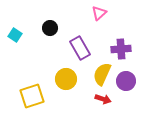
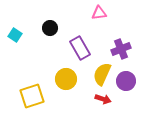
pink triangle: rotated 35 degrees clockwise
purple cross: rotated 18 degrees counterclockwise
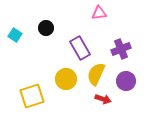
black circle: moved 4 px left
yellow semicircle: moved 6 px left
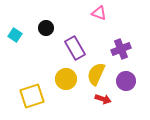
pink triangle: rotated 28 degrees clockwise
purple rectangle: moved 5 px left
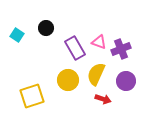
pink triangle: moved 29 px down
cyan square: moved 2 px right
yellow circle: moved 2 px right, 1 px down
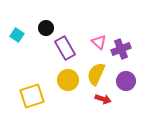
pink triangle: rotated 21 degrees clockwise
purple rectangle: moved 10 px left
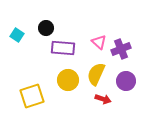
purple rectangle: moved 2 px left; rotated 55 degrees counterclockwise
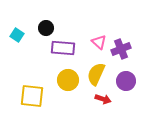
yellow square: rotated 25 degrees clockwise
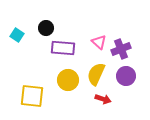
purple circle: moved 5 px up
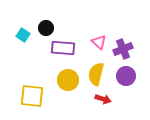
cyan square: moved 6 px right
purple cross: moved 2 px right
yellow semicircle: rotated 10 degrees counterclockwise
